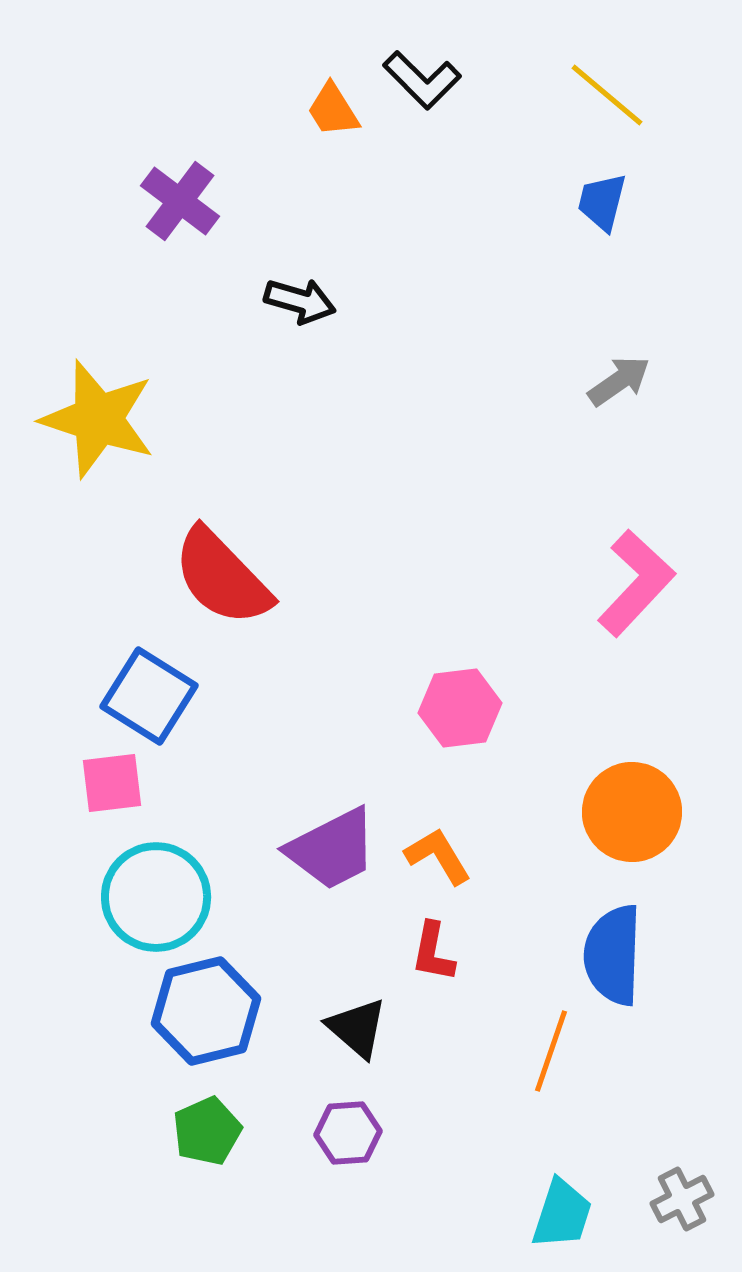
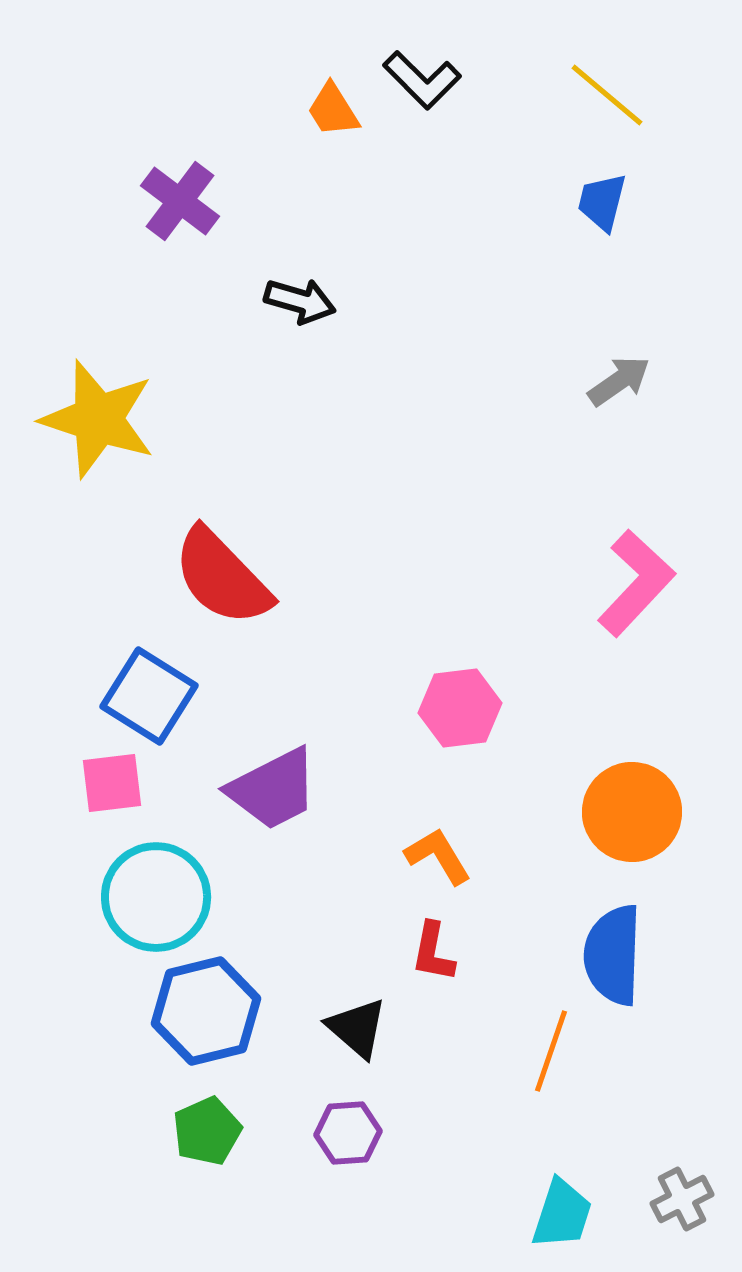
purple trapezoid: moved 59 px left, 60 px up
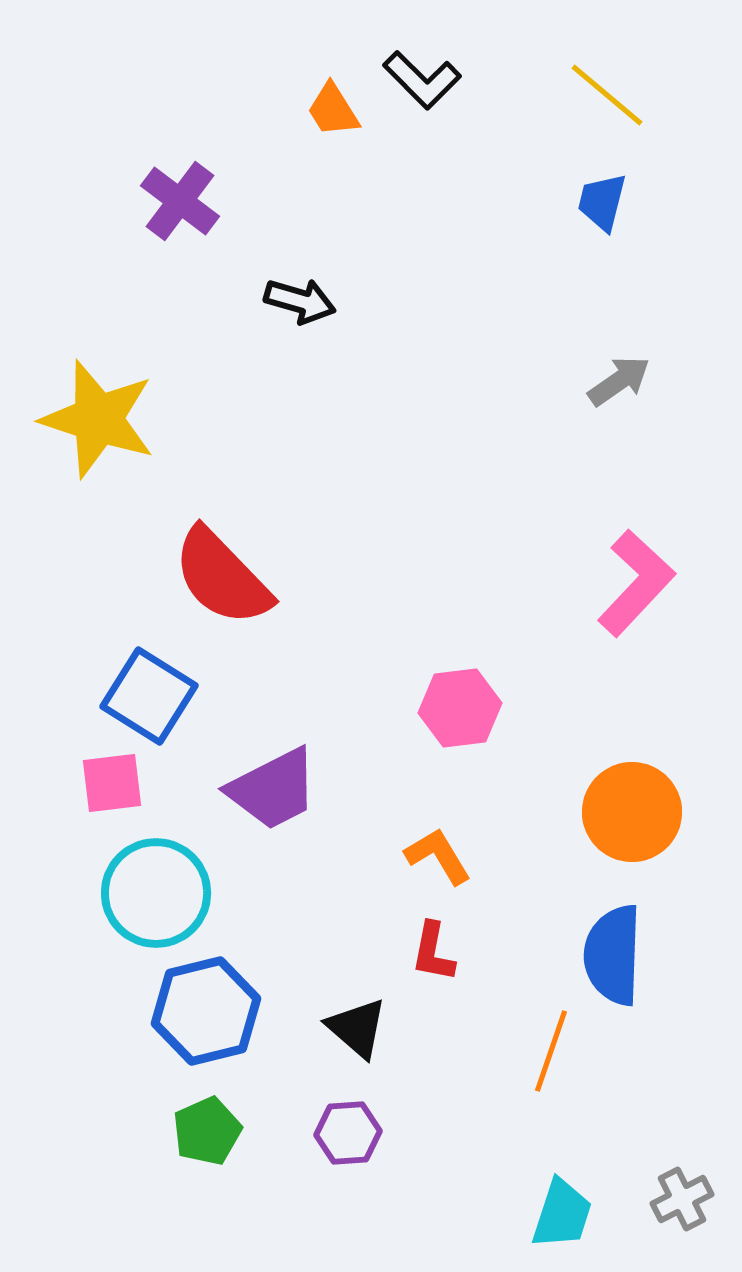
cyan circle: moved 4 px up
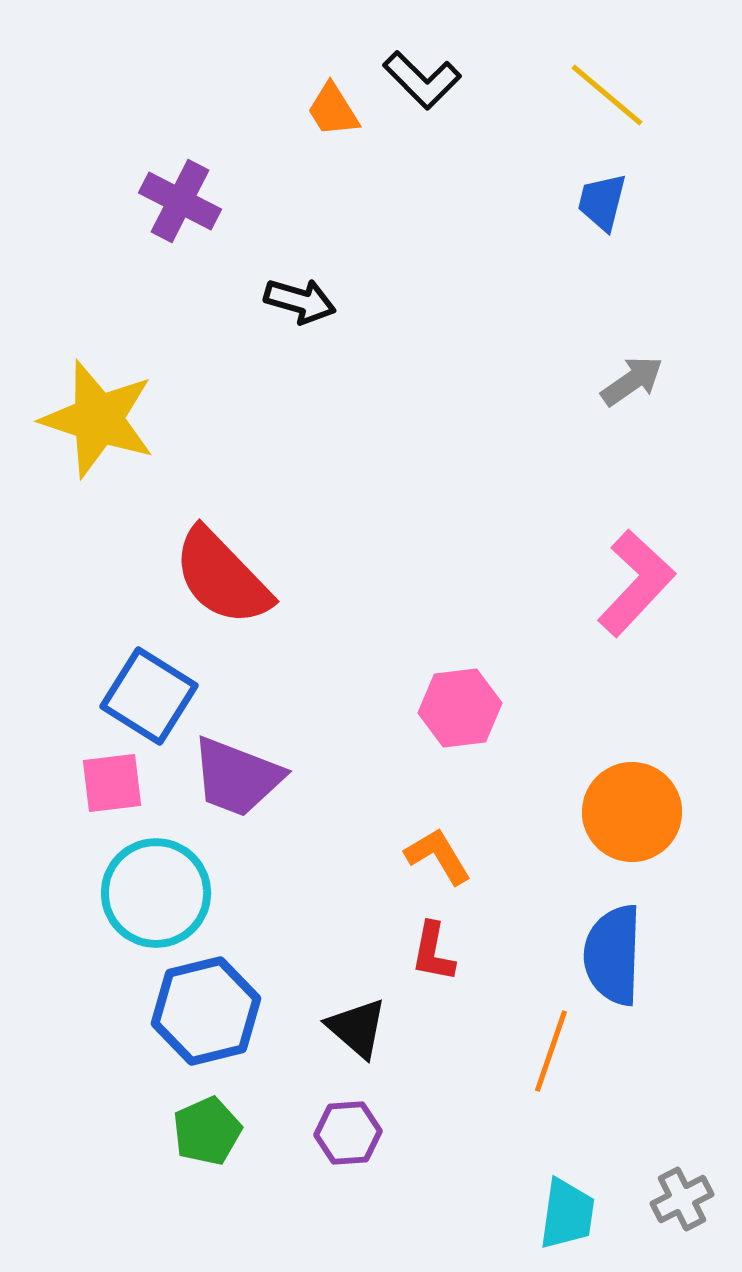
purple cross: rotated 10 degrees counterclockwise
gray arrow: moved 13 px right
purple trapezoid: moved 36 px left, 12 px up; rotated 48 degrees clockwise
cyan trapezoid: moved 5 px right; rotated 10 degrees counterclockwise
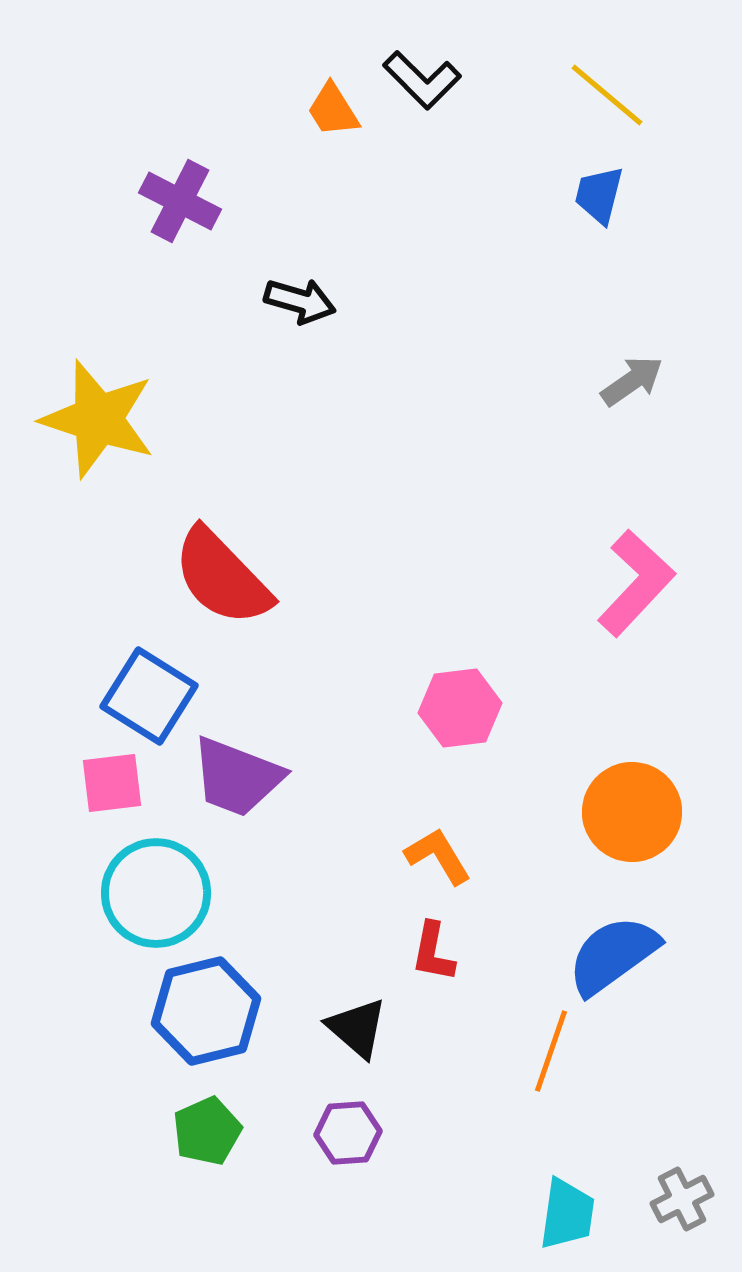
blue trapezoid: moved 3 px left, 7 px up
blue semicircle: rotated 52 degrees clockwise
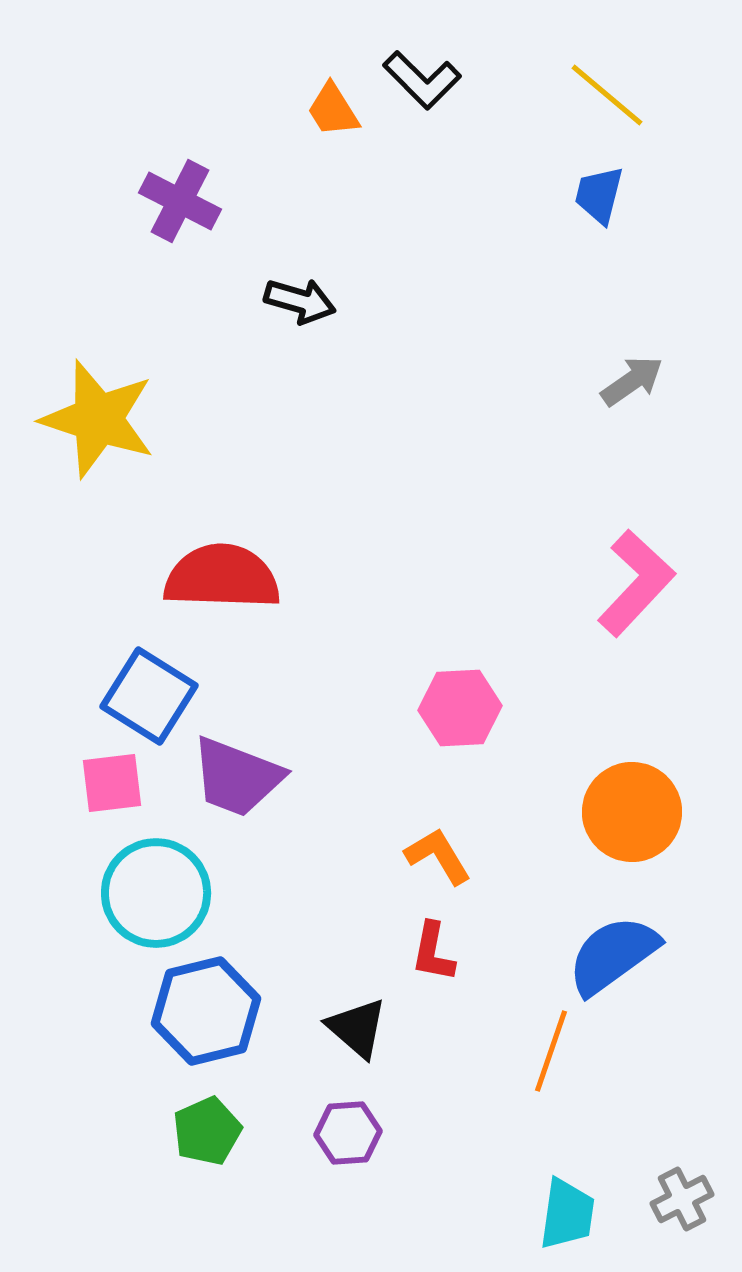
red semicircle: rotated 136 degrees clockwise
pink hexagon: rotated 4 degrees clockwise
